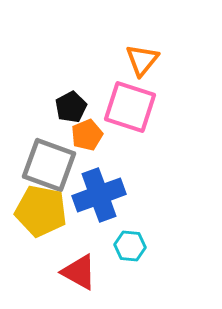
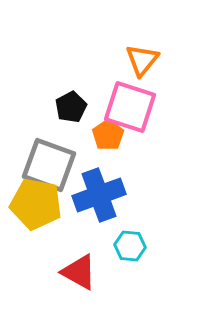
orange pentagon: moved 21 px right; rotated 12 degrees counterclockwise
yellow pentagon: moved 5 px left, 7 px up
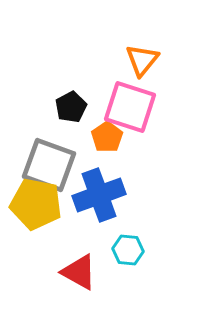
orange pentagon: moved 1 px left, 2 px down
cyan hexagon: moved 2 px left, 4 px down
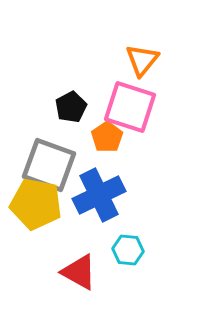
blue cross: rotated 6 degrees counterclockwise
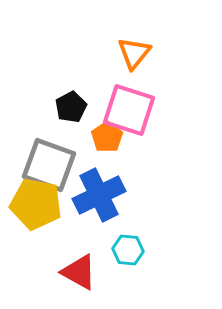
orange triangle: moved 8 px left, 7 px up
pink square: moved 1 px left, 3 px down
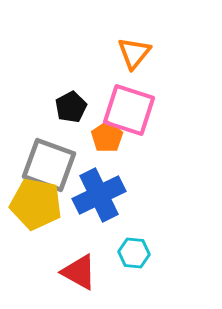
cyan hexagon: moved 6 px right, 3 px down
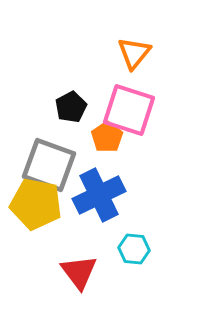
cyan hexagon: moved 4 px up
red triangle: rotated 24 degrees clockwise
